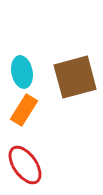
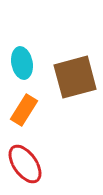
cyan ellipse: moved 9 px up
red ellipse: moved 1 px up
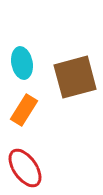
red ellipse: moved 4 px down
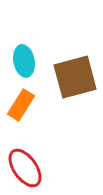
cyan ellipse: moved 2 px right, 2 px up
orange rectangle: moved 3 px left, 5 px up
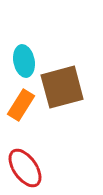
brown square: moved 13 px left, 10 px down
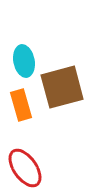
orange rectangle: rotated 48 degrees counterclockwise
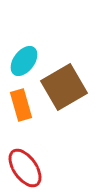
cyan ellipse: rotated 48 degrees clockwise
brown square: moved 2 px right; rotated 15 degrees counterclockwise
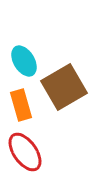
cyan ellipse: rotated 68 degrees counterclockwise
red ellipse: moved 16 px up
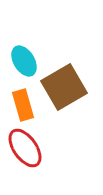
orange rectangle: moved 2 px right
red ellipse: moved 4 px up
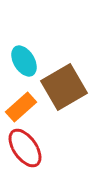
orange rectangle: moved 2 px left, 2 px down; rotated 64 degrees clockwise
